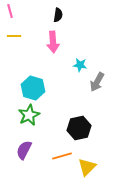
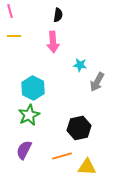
cyan hexagon: rotated 10 degrees clockwise
yellow triangle: rotated 48 degrees clockwise
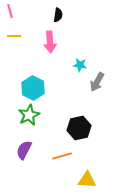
pink arrow: moved 3 px left
yellow triangle: moved 13 px down
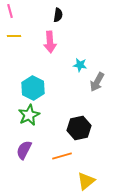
yellow triangle: moved 1 px left, 1 px down; rotated 42 degrees counterclockwise
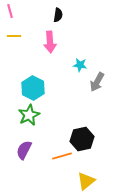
black hexagon: moved 3 px right, 11 px down
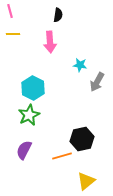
yellow line: moved 1 px left, 2 px up
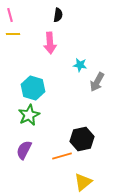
pink line: moved 4 px down
pink arrow: moved 1 px down
cyan hexagon: rotated 10 degrees counterclockwise
yellow triangle: moved 3 px left, 1 px down
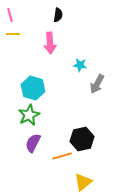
gray arrow: moved 2 px down
purple semicircle: moved 9 px right, 7 px up
